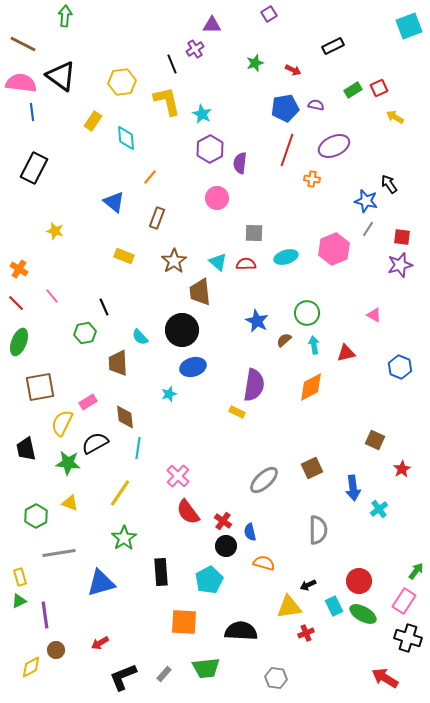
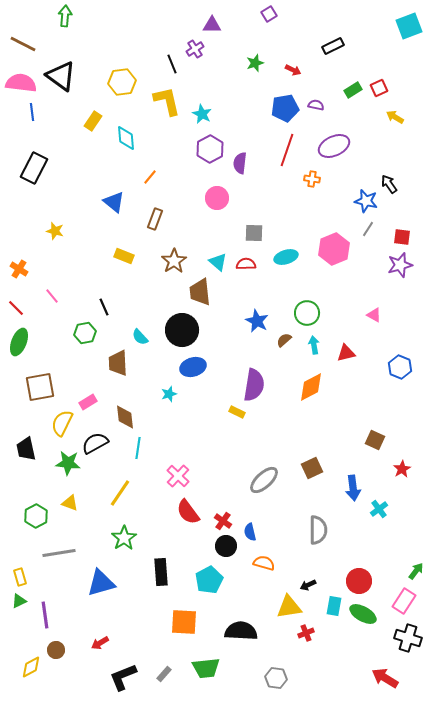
brown rectangle at (157, 218): moved 2 px left, 1 px down
red line at (16, 303): moved 5 px down
cyan rectangle at (334, 606): rotated 36 degrees clockwise
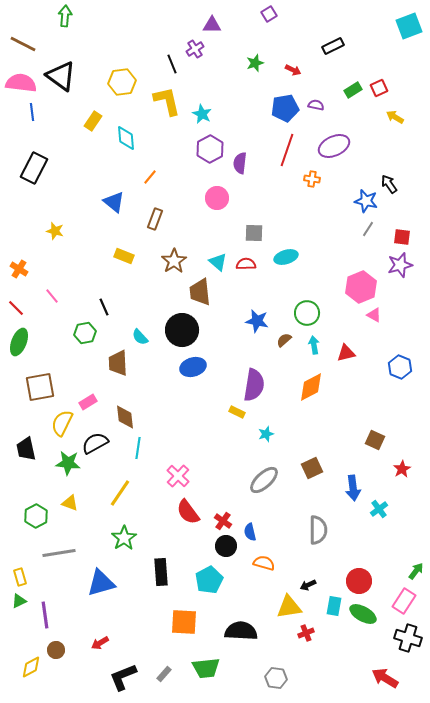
pink hexagon at (334, 249): moved 27 px right, 38 px down
blue star at (257, 321): rotated 15 degrees counterclockwise
cyan star at (169, 394): moved 97 px right, 40 px down
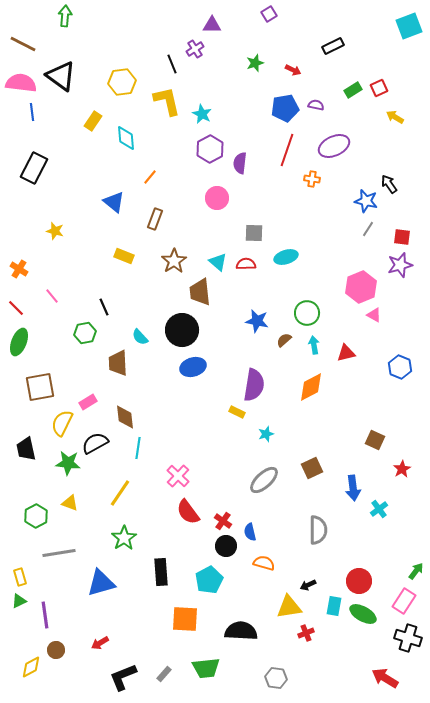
orange square at (184, 622): moved 1 px right, 3 px up
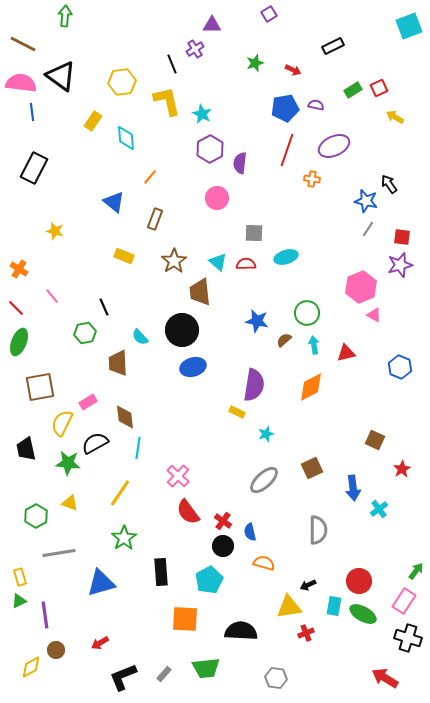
black circle at (226, 546): moved 3 px left
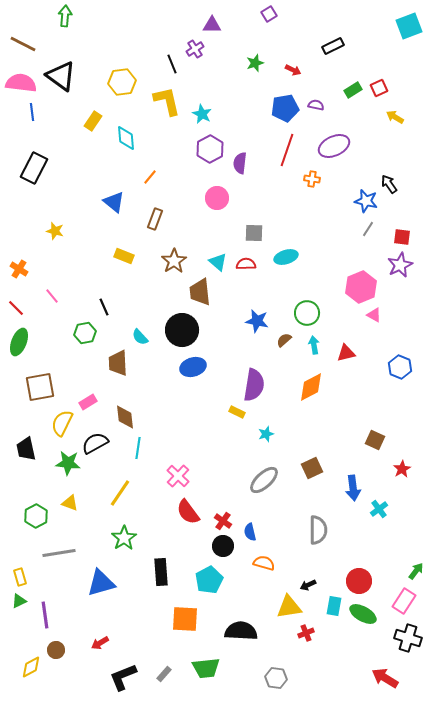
purple star at (400, 265): rotated 10 degrees counterclockwise
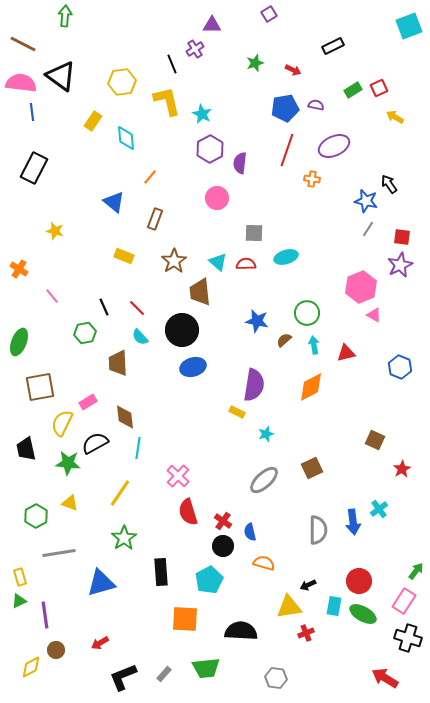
red line at (16, 308): moved 121 px right
blue arrow at (353, 488): moved 34 px down
red semicircle at (188, 512): rotated 20 degrees clockwise
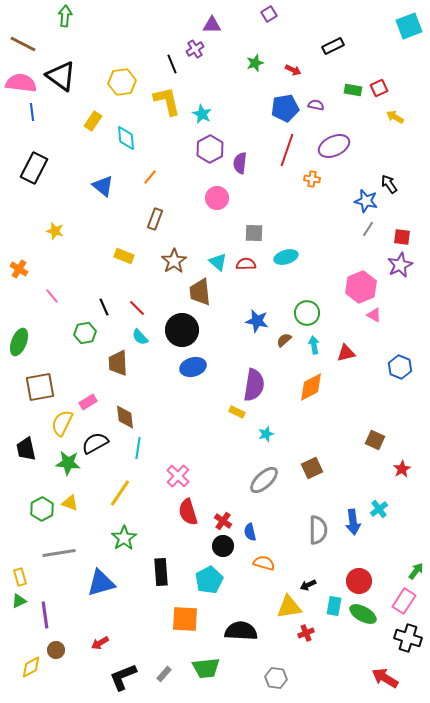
green rectangle at (353, 90): rotated 42 degrees clockwise
blue triangle at (114, 202): moved 11 px left, 16 px up
green hexagon at (36, 516): moved 6 px right, 7 px up
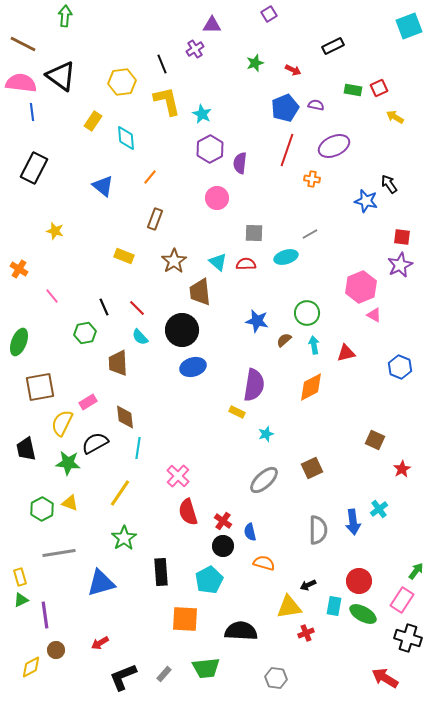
black line at (172, 64): moved 10 px left
blue pentagon at (285, 108): rotated 12 degrees counterclockwise
gray line at (368, 229): moved 58 px left, 5 px down; rotated 28 degrees clockwise
green triangle at (19, 601): moved 2 px right, 1 px up
pink rectangle at (404, 601): moved 2 px left, 1 px up
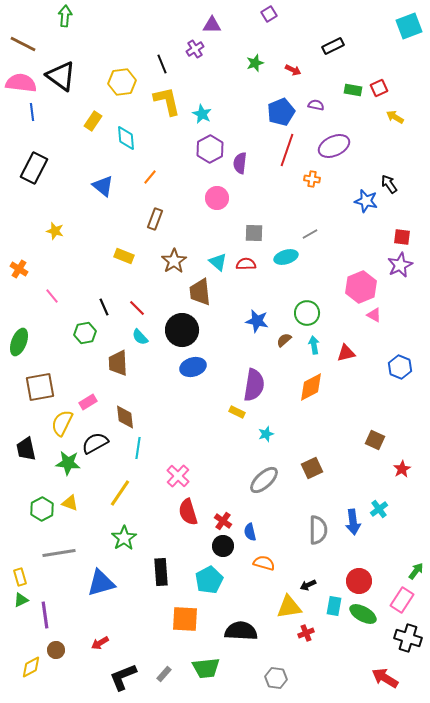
blue pentagon at (285, 108): moved 4 px left, 4 px down
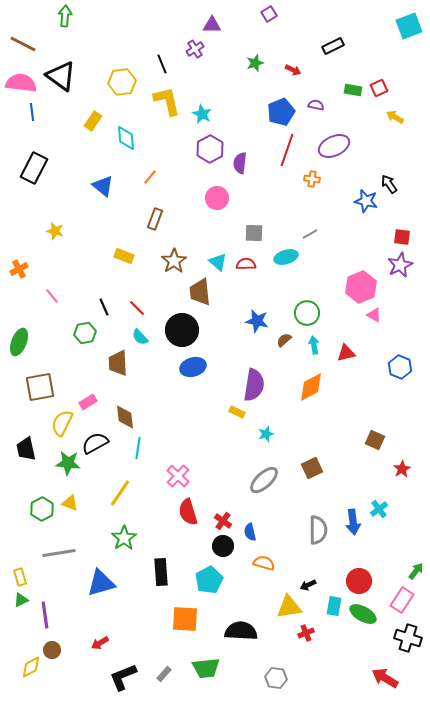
orange cross at (19, 269): rotated 30 degrees clockwise
brown circle at (56, 650): moved 4 px left
